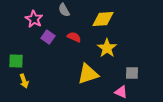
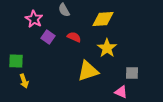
yellow triangle: moved 3 px up
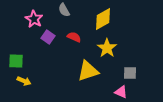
yellow diamond: rotated 25 degrees counterclockwise
gray square: moved 2 px left
yellow arrow: rotated 48 degrees counterclockwise
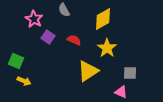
red semicircle: moved 3 px down
green square: rotated 21 degrees clockwise
yellow triangle: rotated 15 degrees counterclockwise
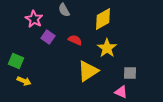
red semicircle: moved 1 px right
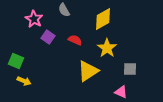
gray square: moved 4 px up
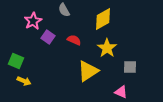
pink star: moved 1 px left, 2 px down; rotated 12 degrees clockwise
red semicircle: moved 1 px left
gray square: moved 2 px up
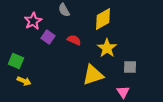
yellow triangle: moved 5 px right, 4 px down; rotated 15 degrees clockwise
pink triangle: moved 2 px right; rotated 32 degrees clockwise
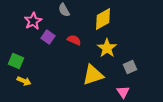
gray square: rotated 24 degrees counterclockwise
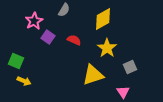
gray semicircle: rotated 120 degrees counterclockwise
pink star: moved 1 px right
